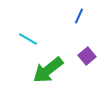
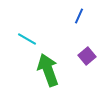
cyan line: moved 1 px left
green arrow: rotated 108 degrees clockwise
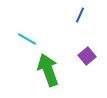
blue line: moved 1 px right, 1 px up
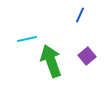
cyan line: rotated 42 degrees counterclockwise
green arrow: moved 3 px right, 9 px up
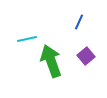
blue line: moved 1 px left, 7 px down
purple square: moved 1 px left
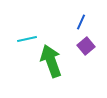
blue line: moved 2 px right
purple square: moved 10 px up
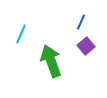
cyan line: moved 6 px left, 5 px up; rotated 54 degrees counterclockwise
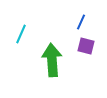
purple square: rotated 36 degrees counterclockwise
green arrow: moved 1 px right, 1 px up; rotated 16 degrees clockwise
